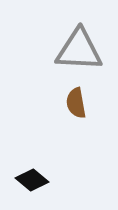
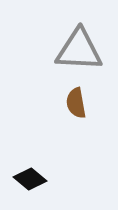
black diamond: moved 2 px left, 1 px up
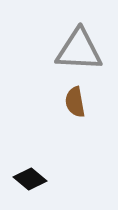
brown semicircle: moved 1 px left, 1 px up
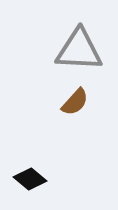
brown semicircle: rotated 128 degrees counterclockwise
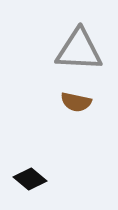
brown semicircle: moved 1 px right; rotated 60 degrees clockwise
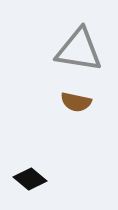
gray triangle: rotated 6 degrees clockwise
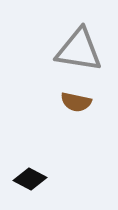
black diamond: rotated 12 degrees counterclockwise
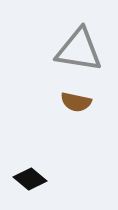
black diamond: rotated 12 degrees clockwise
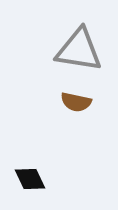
black diamond: rotated 24 degrees clockwise
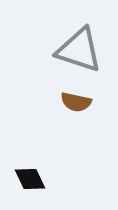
gray triangle: rotated 9 degrees clockwise
